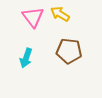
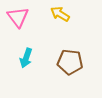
pink triangle: moved 15 px left
brown pentagon: moved 1 px right, 11 px down
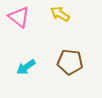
pink triangle: moved 1 px right; rotated 15 degrees counterclockwise
cyan arrow: moved 9 px down; rotated 36 degrees clockwise
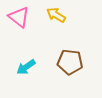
yellow arrow: moved 4 px left, 1 px down
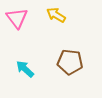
pink triangle: moved 2 px left, 1 px down; rotated 15 degrees clockwise
cyan arrow: moved 1 px left, 2 px down; rotated 78 degrees clockwise
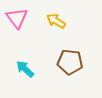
yellow arrow: moved 6 px down
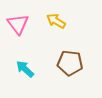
pink triangle: moved 1 px right, 6 px down
brown pentagon: moved 1 px down
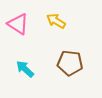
pink triangle: rotated 20 degrees counterclockwise
